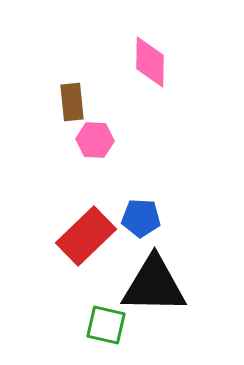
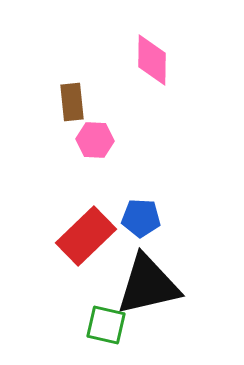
pink diamond: moved 2 px right, 2 px up
black triangle: moved 6 px left; rotated 14 degrees counterclockwise
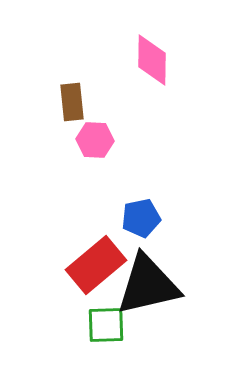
blue pentagon: rotated 15 degrees counterclockwise
red rectangle: moved 10 px right, 29 px down; rotated 4 degrees clockwise
green square: rotated 15 degrees counterclockwise
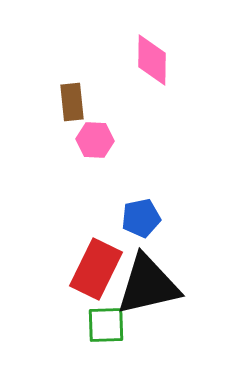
red rectangle: moved 4 px down; rotated 24 degrees counterclockwise
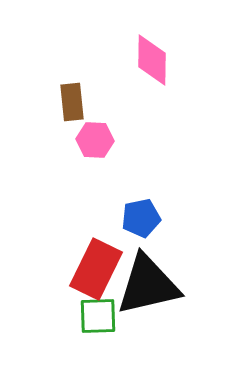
green square: moved 8 px left, 9 px up
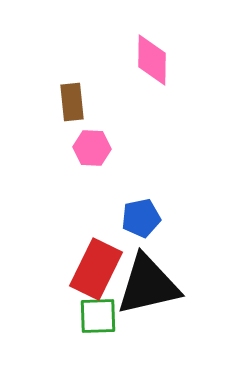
pink hexagon: moved 3 px left, 8 px down
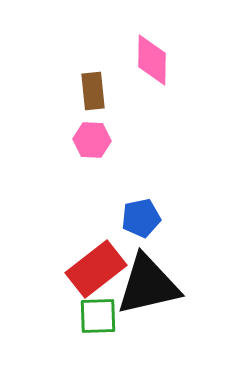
brown rectangle: moved 21 px right, 11 px up
pink hexagon: moved 8 px up
red rectangle: rotated 26 degrees clockwise
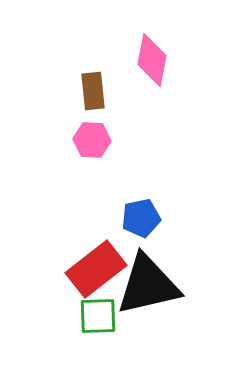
pink diamond: rotated 10 degrees clockwise
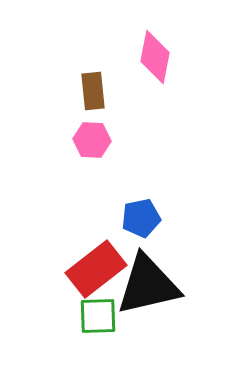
pink diamond: moved 3 px right, 3 px up
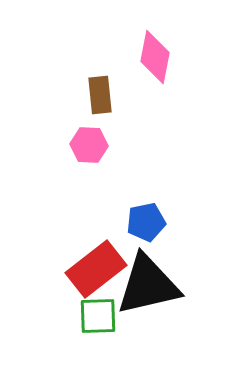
brown rectangle: moved 7 px right, 4 px down
pink hexagon: moved 3 px left, 5 px down
blue pentagon: moved 5 px right, 4 px down
